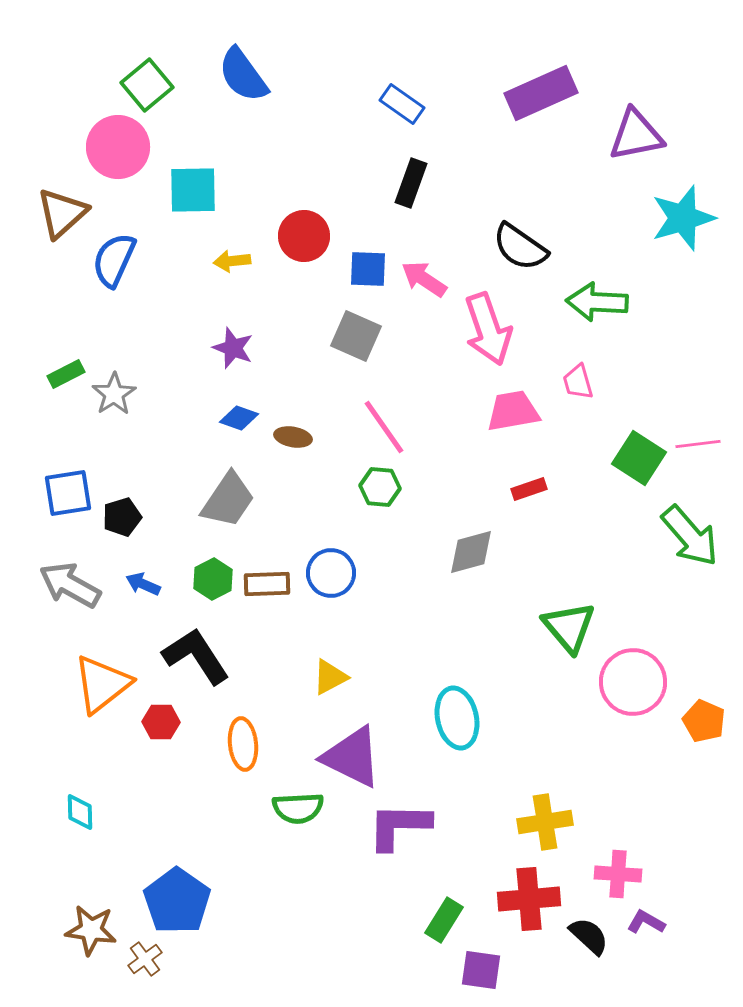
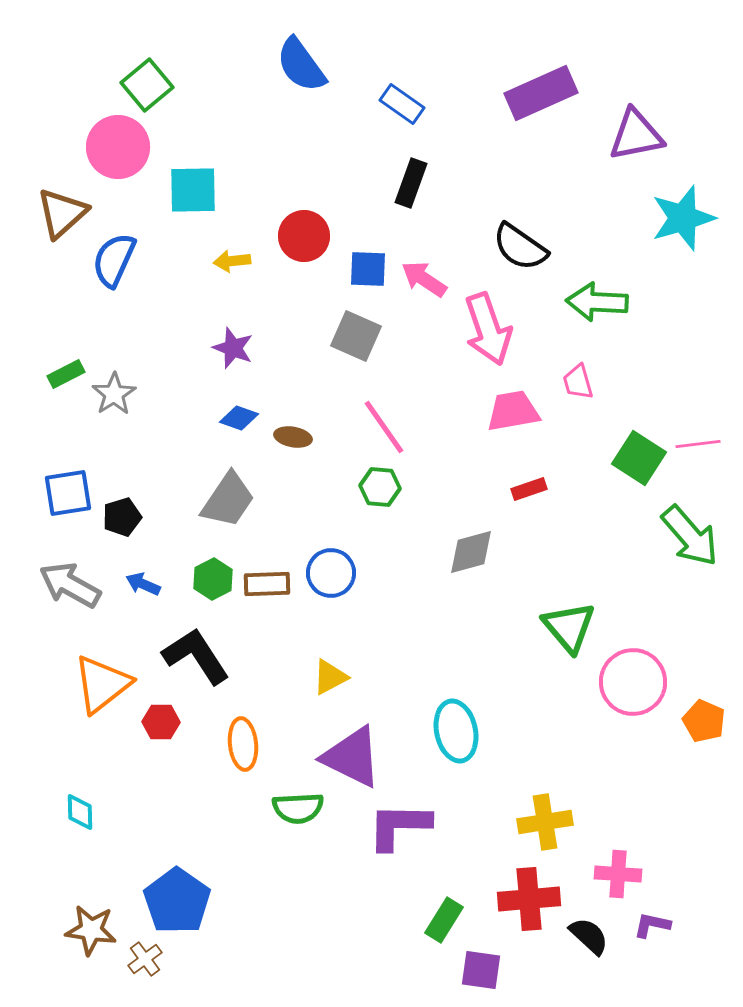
blue semicircle at (243, 75): moved 58 px right, 10 px up
cyan ellipse at (457, 718): moved 1 px left, 13 px down
purple L-shape at (646, 922): moved 6 px right, 3 px down; rotated 18 degrees counterclockwise
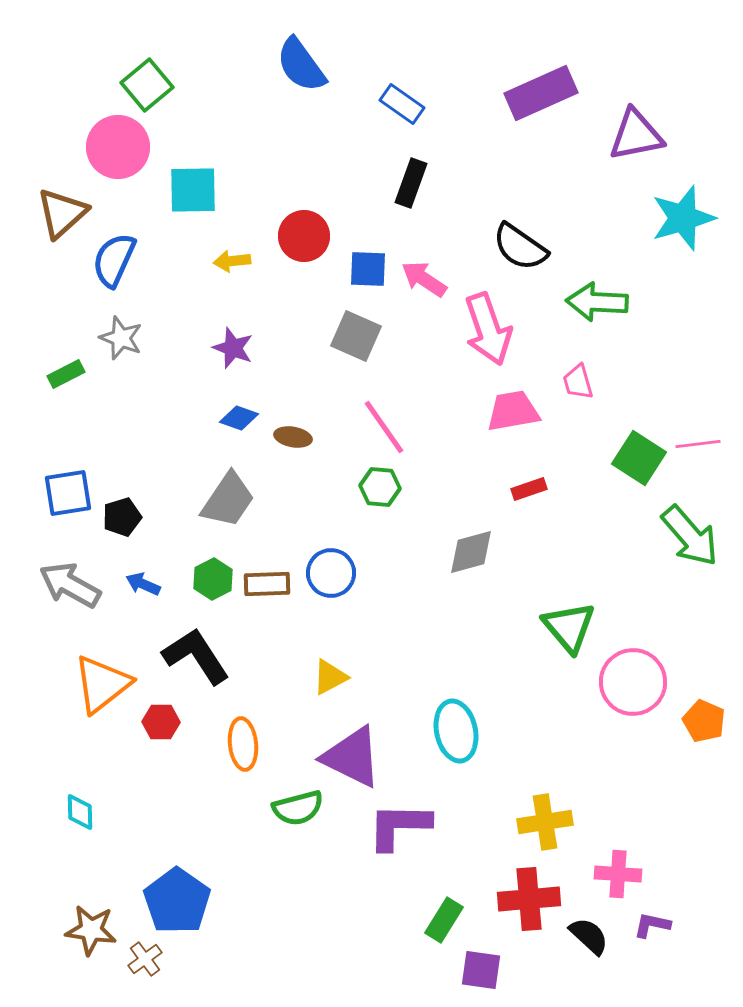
gray star at (114, 394): moved 7 px right, 56 px up; rotated 18 degrees counterclockwise
green semicircle at (298, 808): rotated 12 degrees counterclockwise
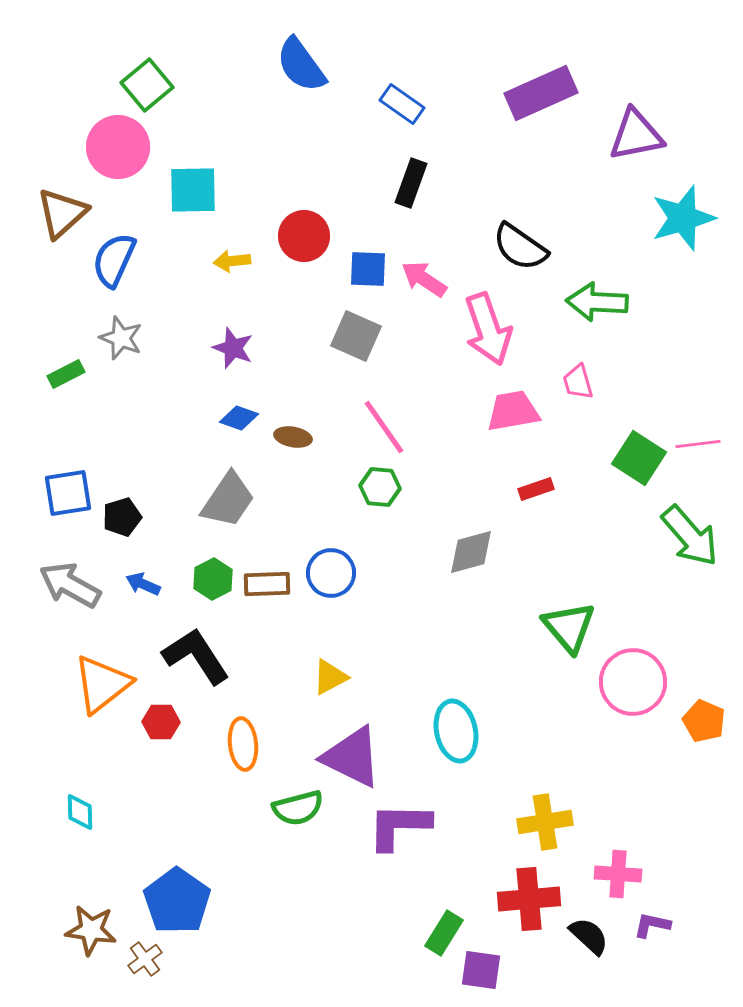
red rectangle at (529, 489): moved 7 px right
green rectangle at (444, 920): moved 13 px down
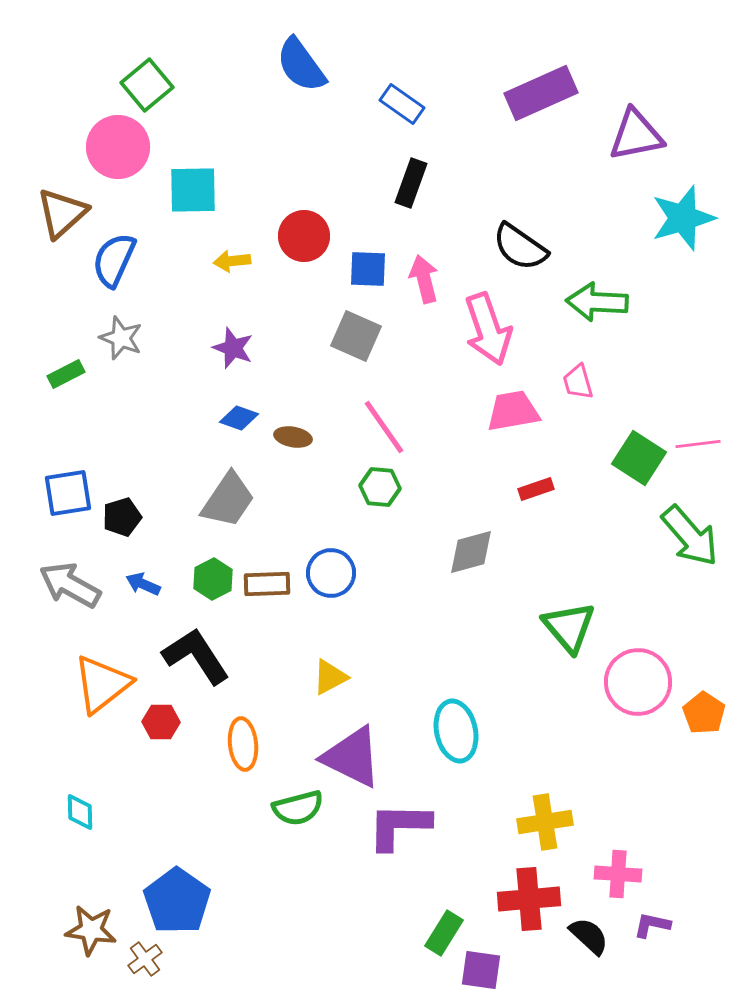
pink arrow at (424, 279): rotated 42 degrees clockwise
pink circle at (633, 682): moved 5 px right
orange pentagon at (704, 721): moved 8 px up; rotated 9 degrees clockwise
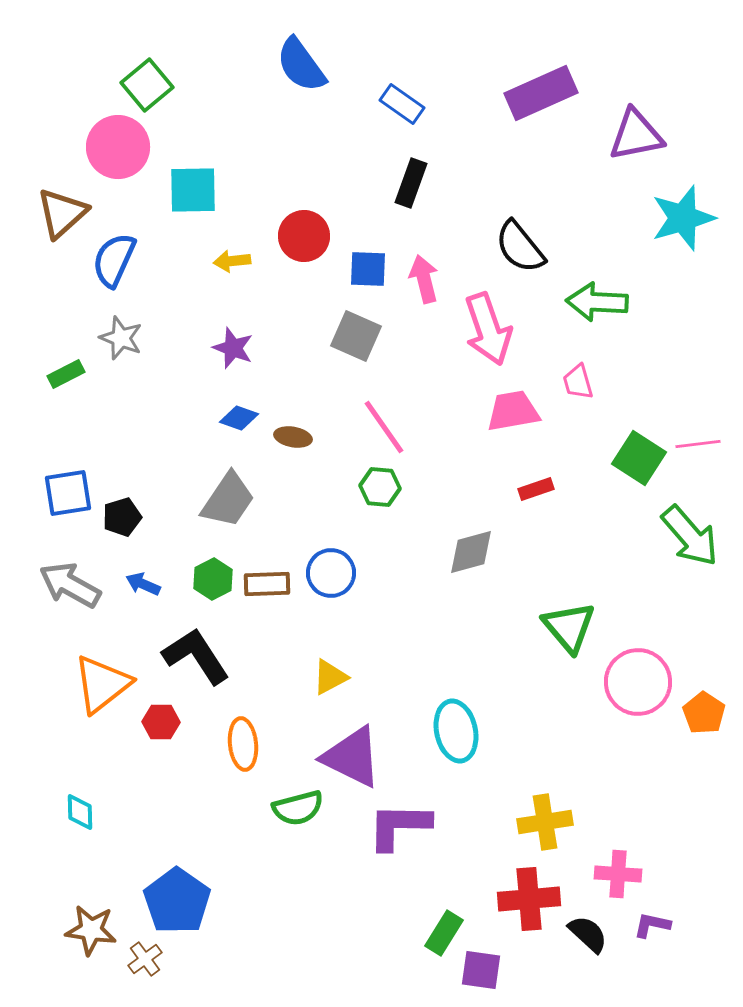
black semicircle at (520, 247): rotated 16 degrees clockwise
black semicircle at (589, 936): moved 1 px left, 2 px up
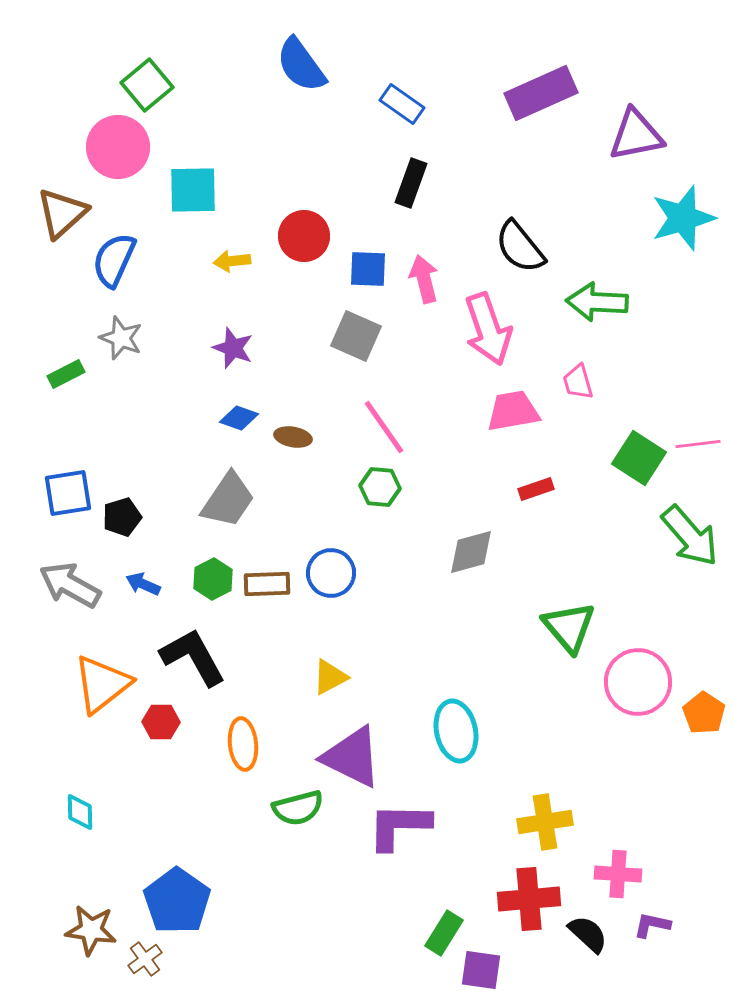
black L-shape at (196, 656): moved 3 px left, 1 px down; rotated 4 degrees clockwise
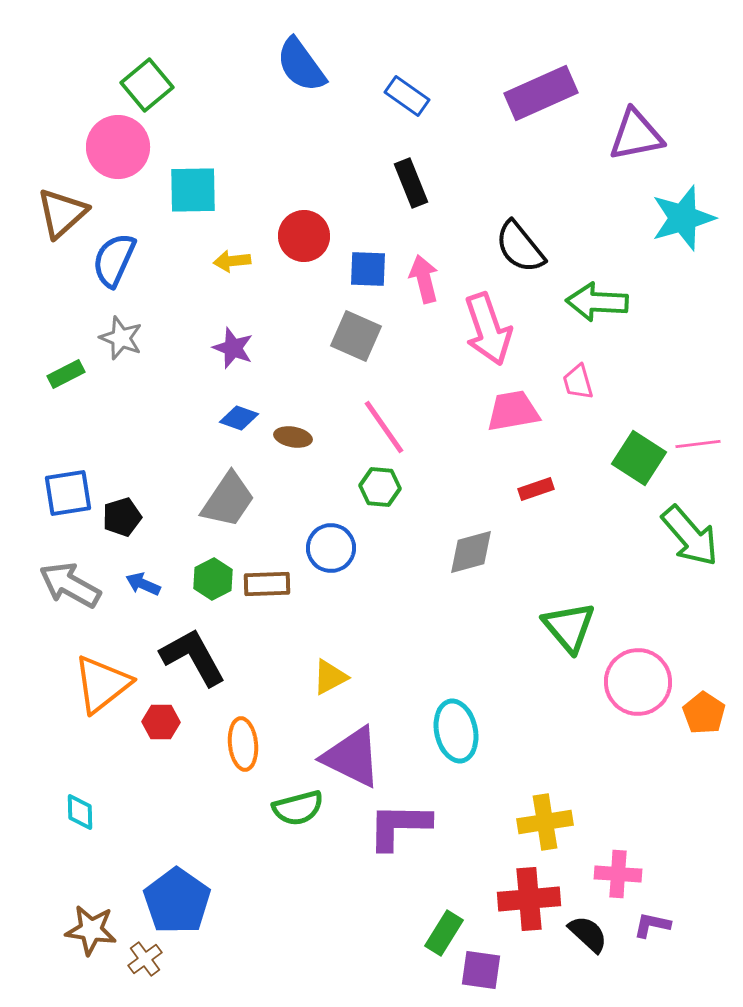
blue rectangle at (402, 104): moved 5 px right, 8 px up
black rectangle at (411, 183): rotated 42 degrees counterclockwise
blue circle at (331, 573): moved 25 px up
